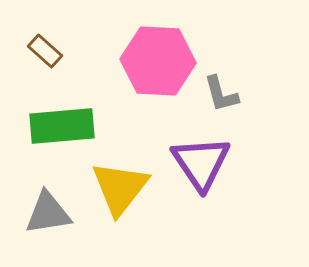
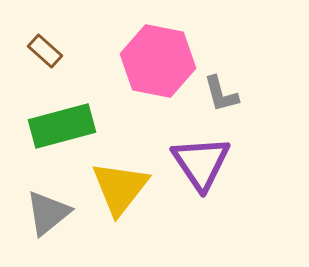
pink hexagon: rotated 8 degrees clockwise
green rectangle: rotated 10 degrees counterclockwise
gray triangle: rotated 30 degrees counterclockwise
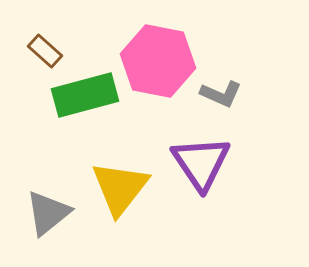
gray L-shape: rotated 51 degrees counterclockwise
green rectangle: moved 23 px right, 31 px up
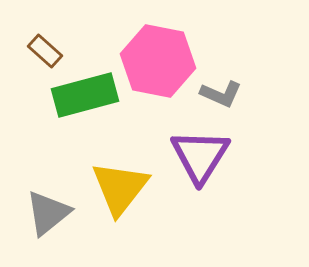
purple triangle: moved 1 px left, 7 px up; rotated 6 degrees clockwise
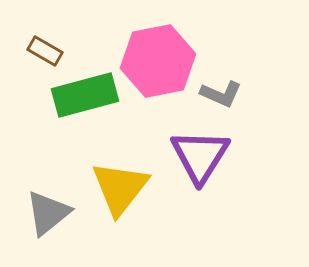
brown rectangle: rotated 12 degrees counterclockwise
pink hexagon: rotated 22 degrees counterclockwise
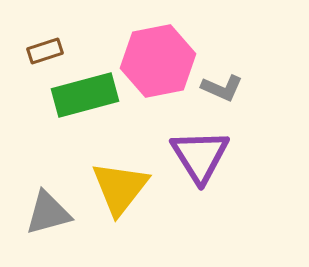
brown rectangle: rotated 48 degrees counterclockwise
gray L-shape: moved 1 px right, 6 px up
purple triangle: rotated 4 degrees counterclockwise
gray triangle: rotated 24 degrees clockwise
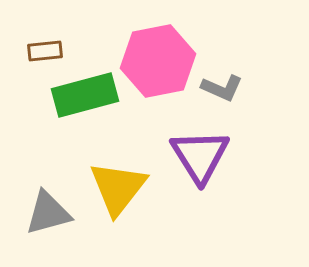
brown rectangle: rotated 12 degrees clockwise
yellow triangle: moved 2 px left
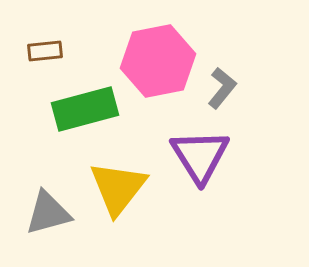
gray L-shape: rotated 75 degrees counterclockwise
green rectangle: moved 14 px down
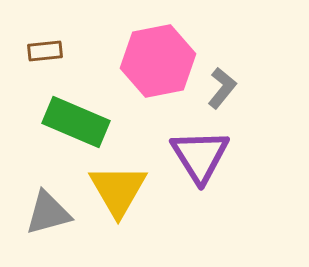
green rectangle: moved 9 px left, 13 px down; rotated 38 degrees clockwise
yellow triangle: moved 2 px down; rotated 8 degrees counterclockwise
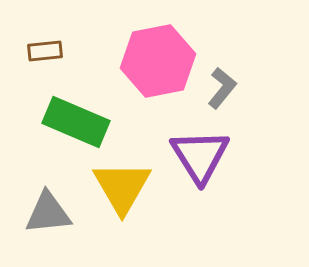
yellow triangle: moved 4 px right, 3 px up
gray triangle: rotated 9 degrees clockwise
